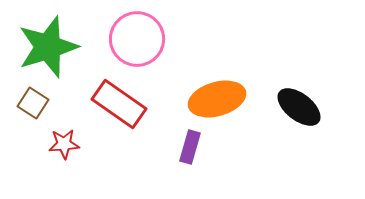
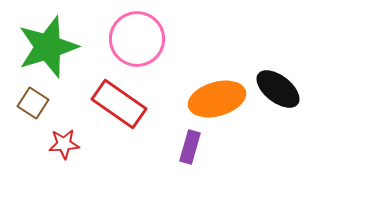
black ellipse: moved 21 px left, 18 px up
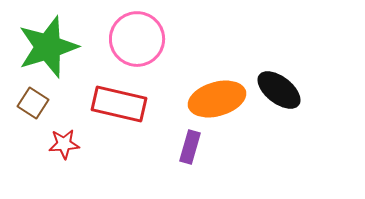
black ellipse: moved 1 px right, 1 px down
red rectangle: rotated 22 degrees counterclockwise
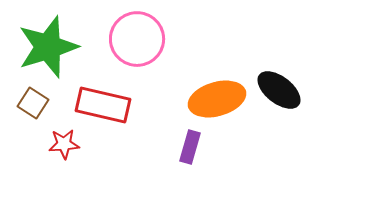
red rectangle: moved 16 px left, 1 px down
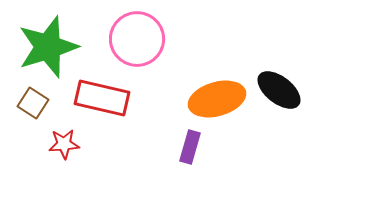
red rectangle: moved 1 px left, 7 px up
